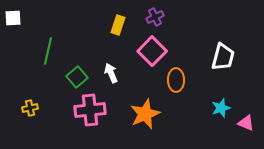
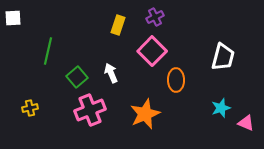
pink cross: rotated 16 degrees counterclockwise
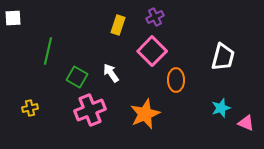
white arrow: rotated 12 degrees counterclockwise
green square: rotated 20 degrees counterclockwise
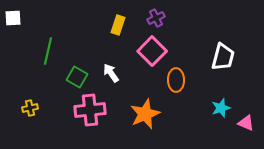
purple cross: moved 1 px right, 1 px down
pink cross: rotated 16 degrees clockwise
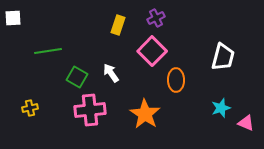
green line: rotated 68 degrees clockwise
orange star: rotated 16 degrees counterclockwise
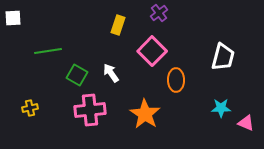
purple cross: moved 3 px right, 5 px up; rotated 12 degrees counterclockwise
green square: moved 2 px up
cyan star: rotated 18 degrees clockwise
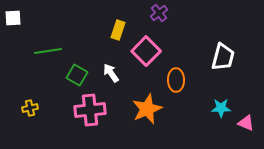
yellow rectangle: moved 5 px down
pink square: moved 6 px left
orange star: moved 2 px right, 5 px up; rotated 16 degrees clockwise
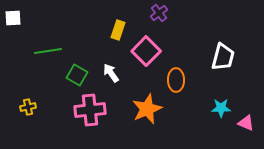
yellow cross: moved 2 px left, 1 px up
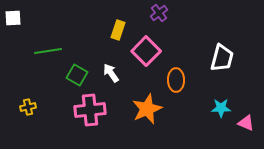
white trapezoid: moved 1 px left, 1 px down
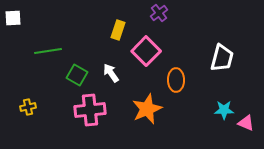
cyan star: moved 3 px right, 2 px down
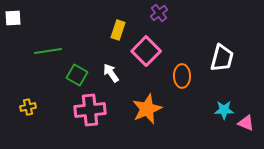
orange ellipse: moved 6 px right, 4 px up
